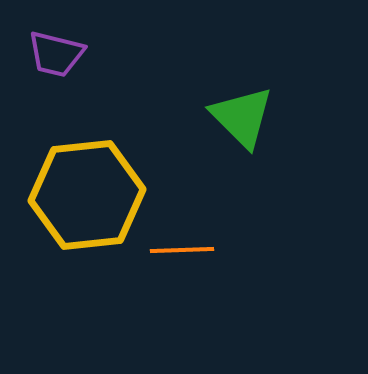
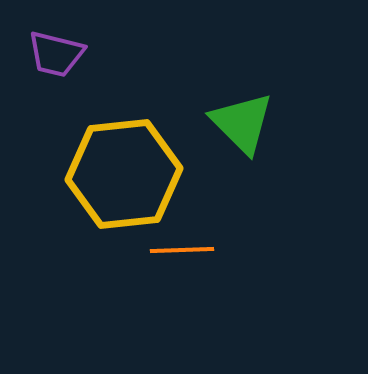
green triangle: moved 6 px down
yellow hexagon: moved 37 px right, 21 px up
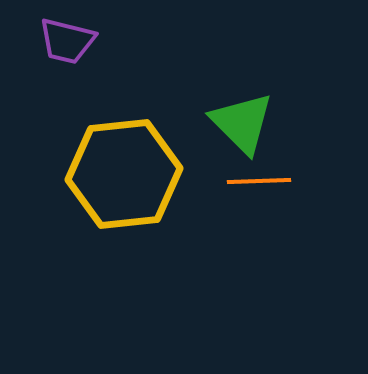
purple trapezoid: moved 11 px right, 13 px up
orange line: moved 77 px right, 69 px up
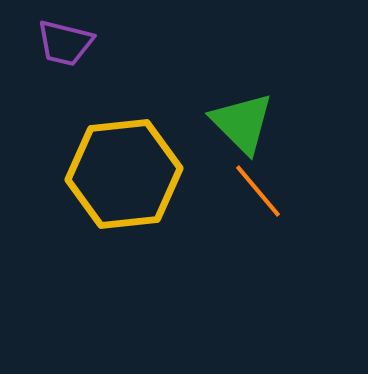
purple trapezoid: moved 2 px left, 2 px down
orange line: moved 1 px left, 10 px down; rotated 52 degrees clockwise
